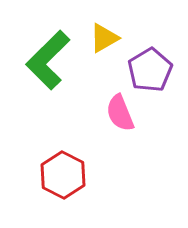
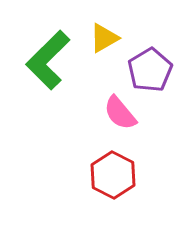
pink semicircle: rotated 18 degrees counterclockwise
red hexagon: moved 50 px right
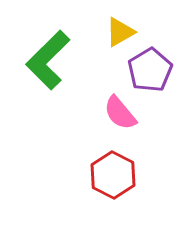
yellow triangle: moved 16 px right, 6 px up
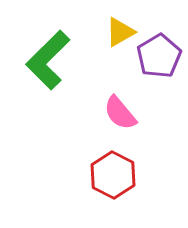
purple pentagon: moved 9 px right, 14 px up
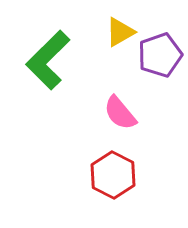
purple pentagon: moved 1 px right, 1 px up; rotated 12 degrees clockwise
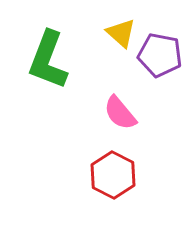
yellow triangle: moved 1 px right, 1 px down; rotated 48 degrees counterclockwise
purple pentagon: rotated 30 degrees clockwise
green L-shape: rotated 24 degrees counterclockwise
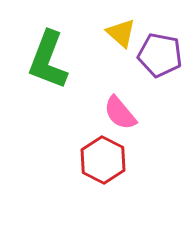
red hexagon: moved 10 px left, 15 px up
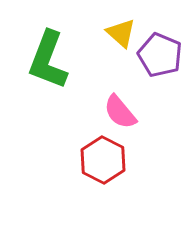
purple pentagon: rotated 12 degrees clockwise
pink semicircle: moved 1 px up
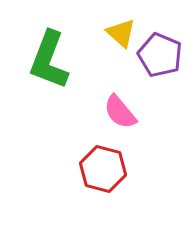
green L-shape: moved 1 px right
red hexagon: moved 9 px down; rotated 12 degrees counterclockwise
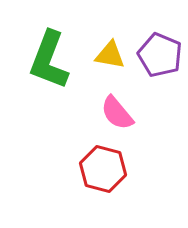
yellow triangle: moved 11 px left, 22 px down; rotated 32 degrees counterclockwise
pink semicircle: moved 3 px left, 1 px down
